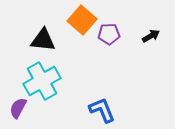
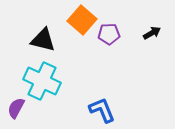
black arrow: moved 1 px right, 3 px up
black triangle: rotated 8 degrees clockwise
cyan cross: rotated 36 degrees counterclockwise
purple semicircle: moved 2 px left
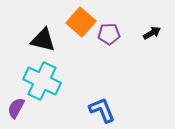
orange square: moved 1 px left, 2 px down
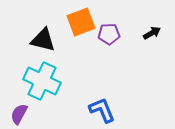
orange square: rotated 28 degrees clockwise
purple semicircle: moved 3 px right, 6 px down
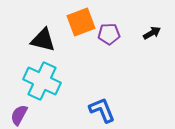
purple semicircle: moved 1 px down
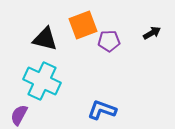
orange square: moved 2 px right, 3 px down
purple pentagon: moved 7 px down
black triangle: moved 2 px right, 1 px up
blue L-shape: rotated 48 degrees counterclockwise
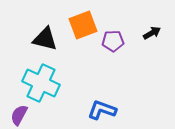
purple pentagon: moved 4 px right
cyan cross: moved 1 px left, 2 px down
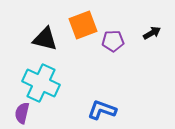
purple semicircle: moved 3 px right, 2 px up; rotated 15 degrees counterclockwise
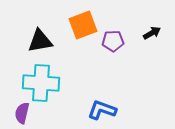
black triangle: moved 5 px left, 2 px down; rotated 24 degrees counterclockwise
cyan cross: rotated 21 degrees counterclockwise
